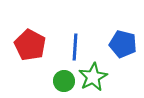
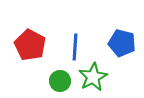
blue pentagon: moved 1 px left, 1 px up
green circle: moved 4 px left
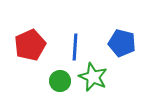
red pentagon: rotated 20 degrees clockwise
green star: rotated 20 degrees counterclockwise
